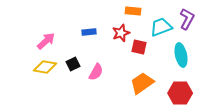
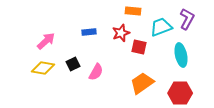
yellow diamond: moved 2 px left, 1 px down
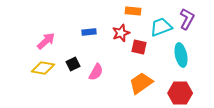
orange trapezoid: moved 1 px left
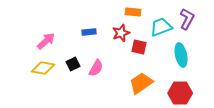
orange rectangle: moved 1 px down
pink semicircle: moved 4 px up
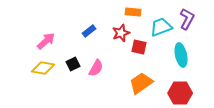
blue rectangle: moved 1 px up; rotated 32 degrees counterclockwise
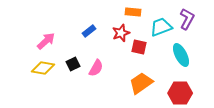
cyan ellipse: rotated 15 degrees counterclockwise
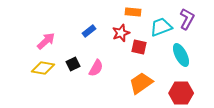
red hexagon: moved 1 px right
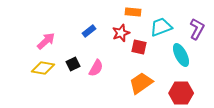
purple L-shape: moved 10 px right, 10 px down
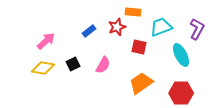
red star: moved 4 px left, 6 px up
pink semicircle: moved 7 px right, 3 px up
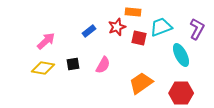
red square: moved 9 px up
black square: rotated 16 degrees clockwise
